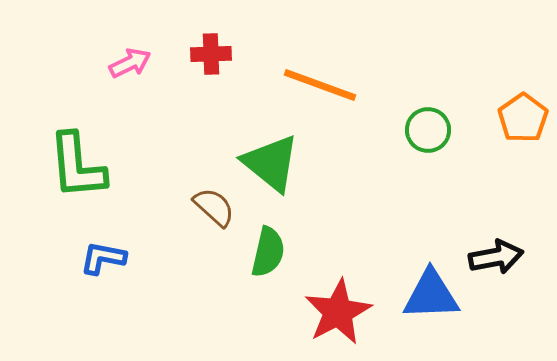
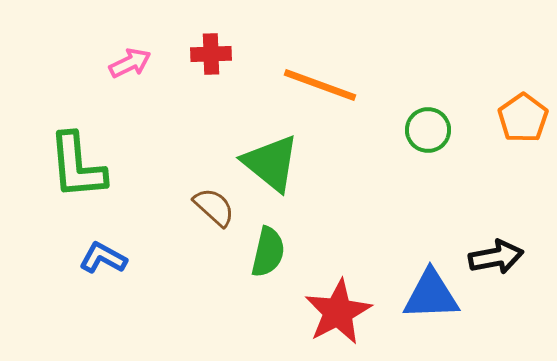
blue L-shape: rotated 18 degrees clockwise
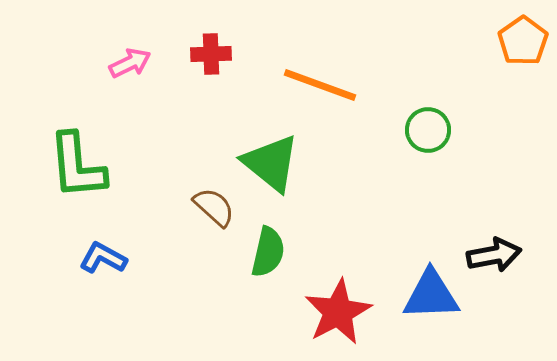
orange pentagon: moved 77 px up
black arrow: moved 2 px left, 2 px up
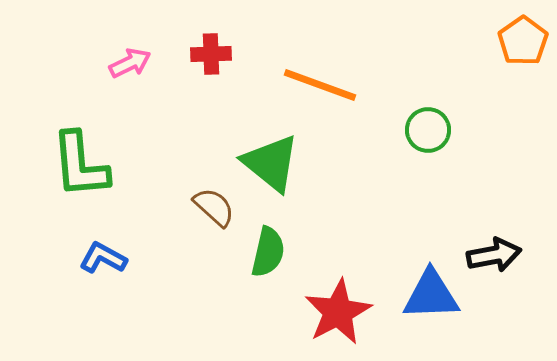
green L-shape: moved 3 px right, 1 px up
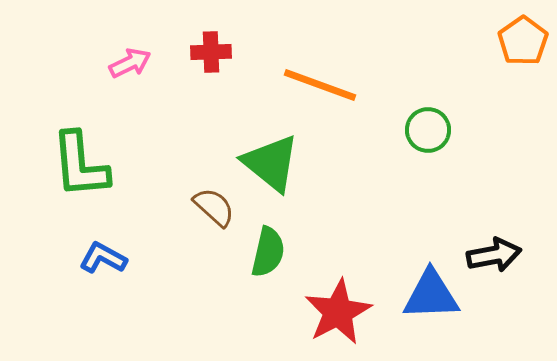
red cross: moved 2 px up
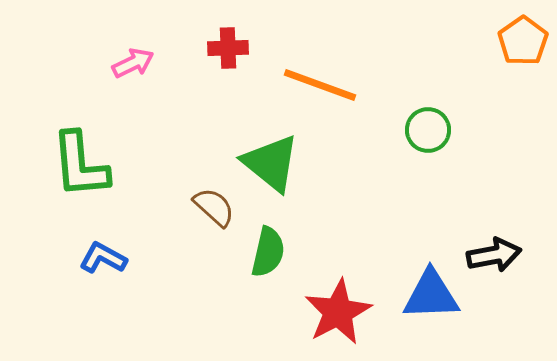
red cross: moved 17 px right, 4 px up
pink arrow: moved 3 px right
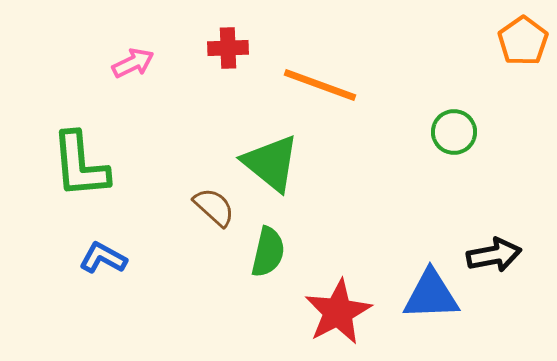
green circle: moved 26 px right, 2 px down
